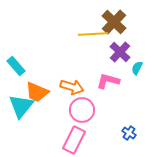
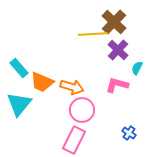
purple cross: moved 2 px left, 2 px up
cyan rectangle: moved 3 px right, 2 px down
pink L-shape: moved 9 px right, 4 px down
orange trapezoid: moved 5 px right, 10 px up
cyan triangle: moved 2 px left, 2 px up
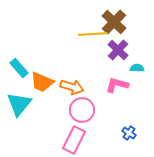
cyan semicircle: rotated 64 degrees clockwise
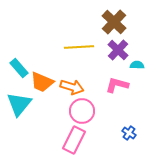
yellow line: moved 14 px left, 13 px down
cyan semicircle: moved 3 px up
pink circle: moved 1 px down
